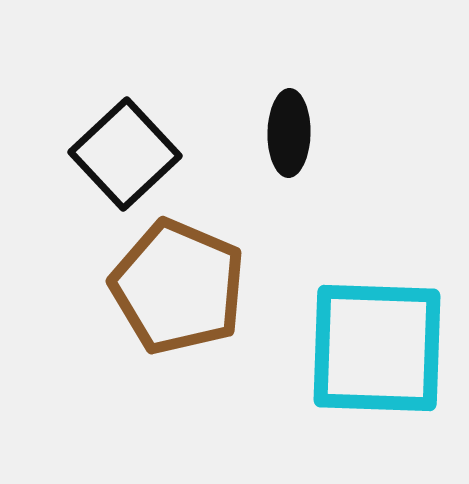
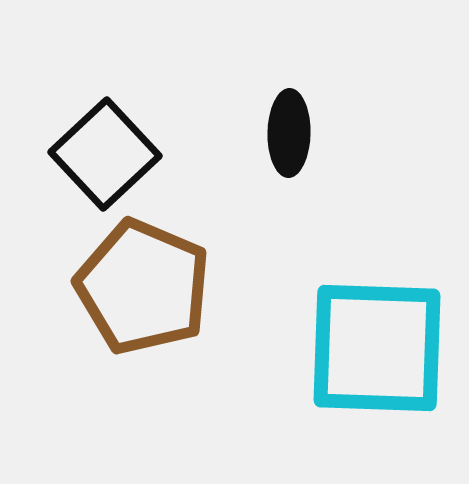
black square: moved 20 px left
brown pentagon: moved 35 px left
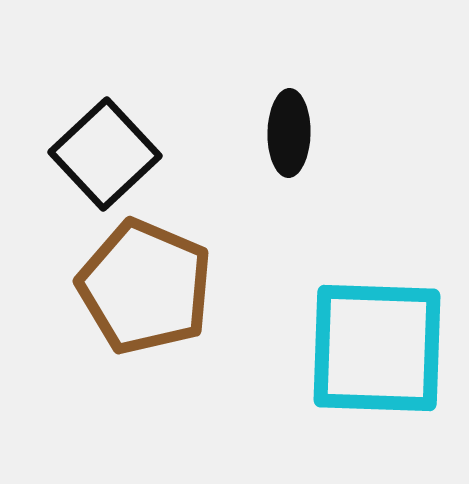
brown pentagon: moved 2 px right
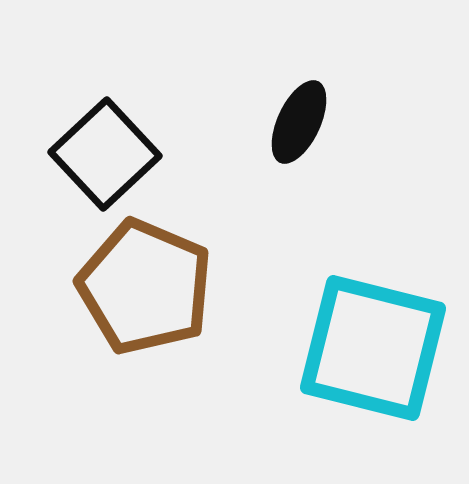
black ellipse: moved 10 px right, 11 px up; rotated 24 degrees clockwise
cyan square: moved 4 px left; rotated 12 degrees clockwise
